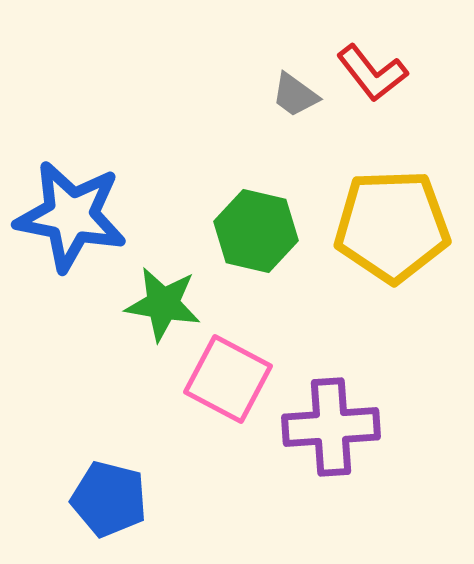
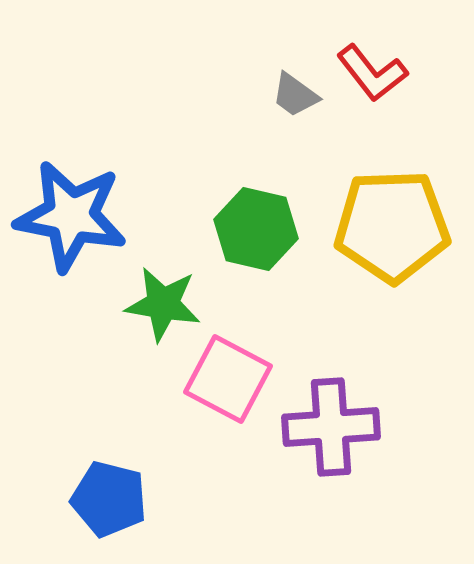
green hexagon: moved 2 px up
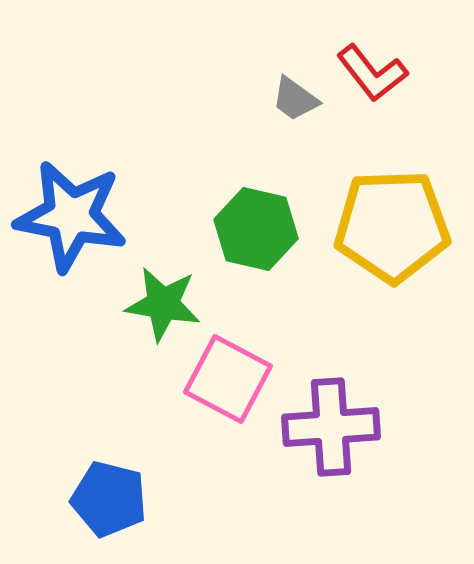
gray trapezoid: moved 4 px down
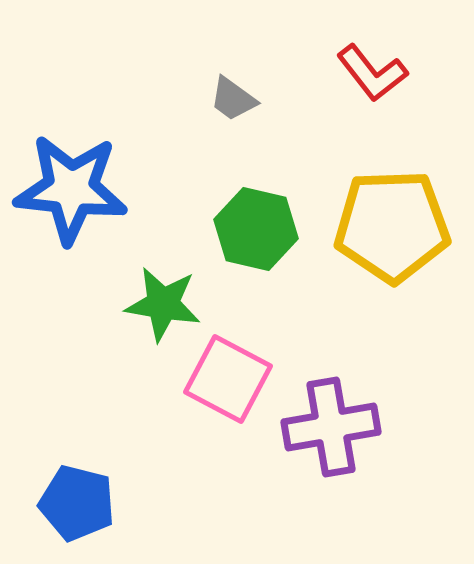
gray trapezoid: moved 62 px left
blue star: moved 27 px up; rotated 5 degrees counterclockwise
purple cross: rotated 6 degrees counterclockwise
blue pentagon: moved 32 px left, 4 px down
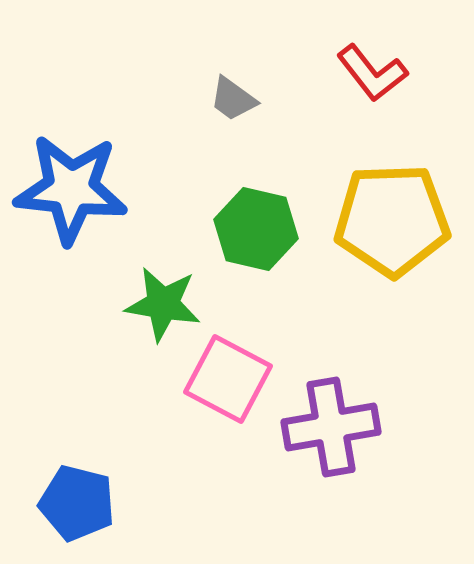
yellow pentagon: moved 6 px up
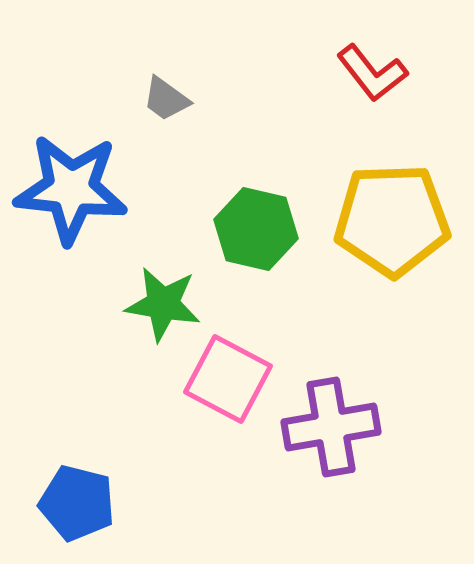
gray trapezoid: moved 67 px left
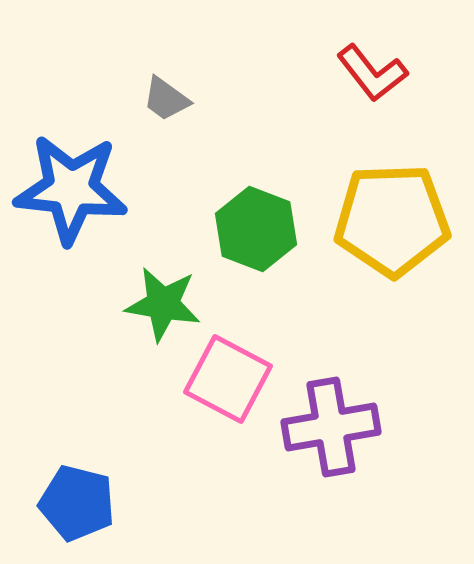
green hexagon: rotated 8 degrees clockwise
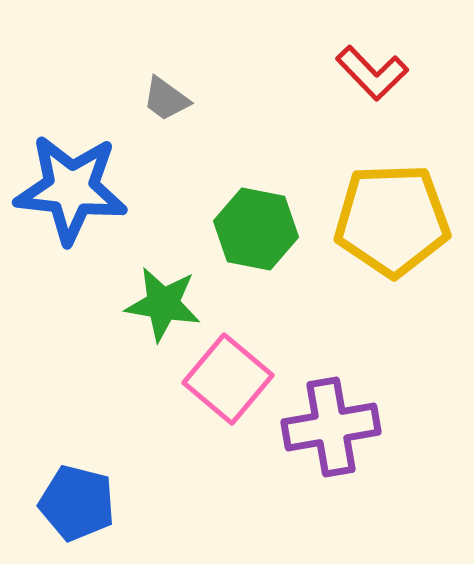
red L-shape: rotated 6 degrees counterclockwise
green hexagon: rotated 10 degrees counterclockwise
pink square: rotated 12 degrees clockwise
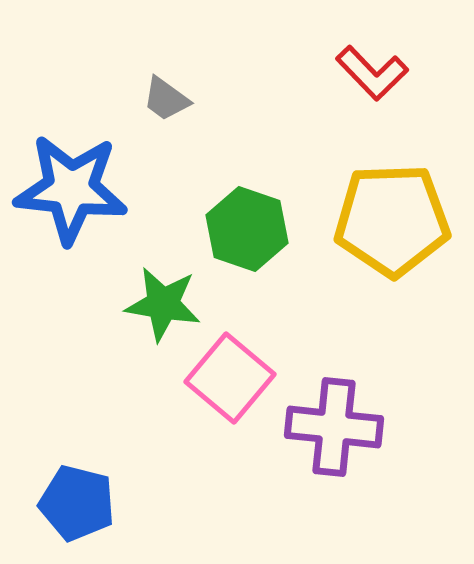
green hexagon: moved 9 px left; rotated 8 degrees clockwise
pink square: moved 2 px right, 1 px up
purple cross: moved 3 px right; rotated 16 degrees clockwise
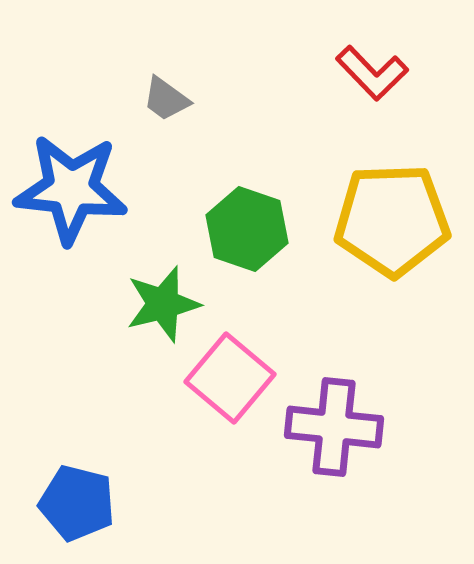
green star: rotated 24 degrees counterclockwise
